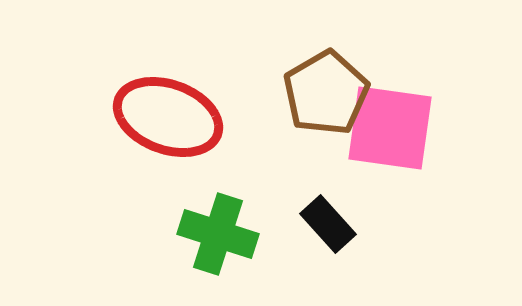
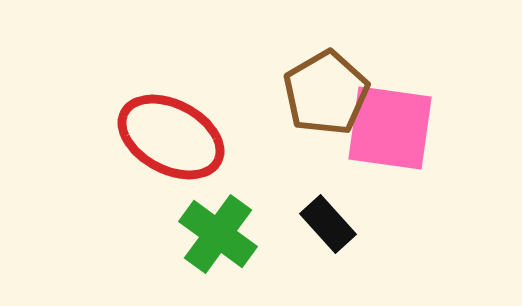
red ellipse: moved 3 px right, 20 px down; rotated 8 degrees clockwise
green cross: rotated 18 degrees clockwise
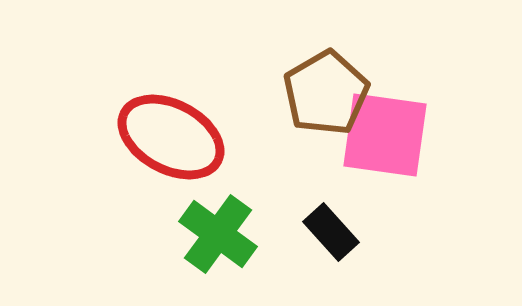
pink square: moved 5 px left, 7 px down
black rectangle: moved 3 px right, 8 px down
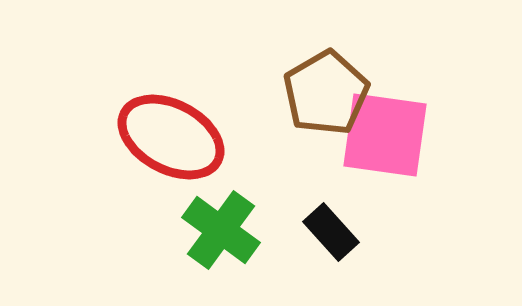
green cross: moved 3 px right, 4 px up
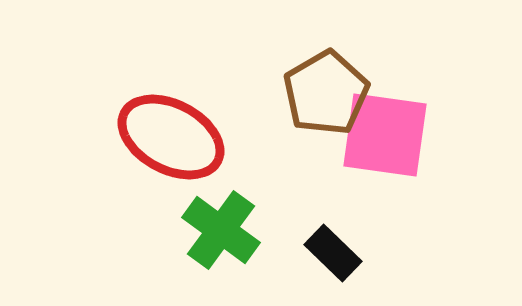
black rectangle: moved 2 px right, 21 px down; rotated 4 degrees counterclockwise
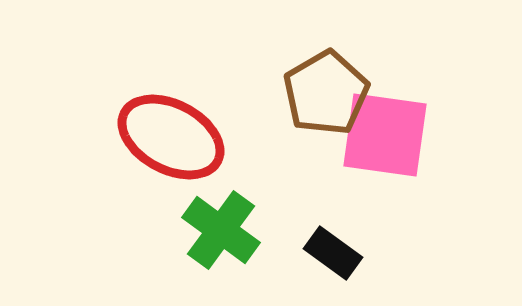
black rectangle: rotated 8 degrees counterclockwise
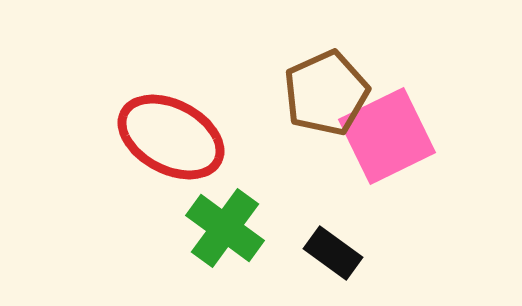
brown pentagon: rotated 6 degrees clockwise
pink square: moved 2 px right, 1 px down; rotated 34 degrees counterclockwise
green cross: moved 4 px right, 2 px up
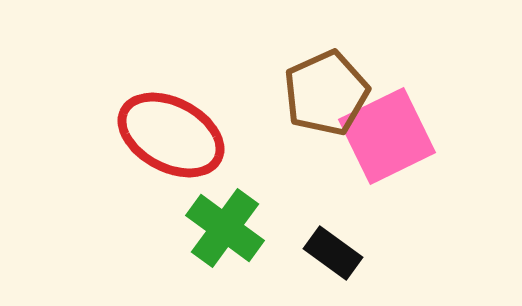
red ellipse: moved 2 px up
